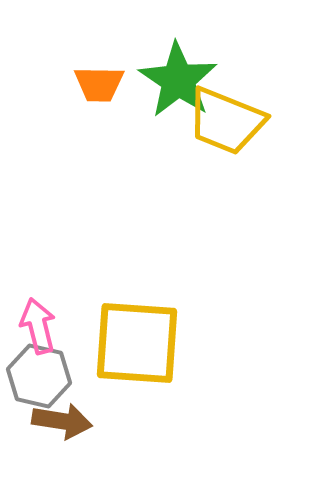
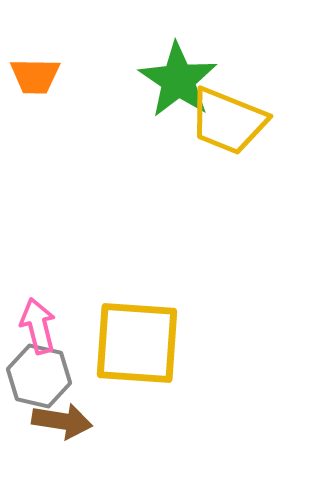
orange trapezoid: moved 64 px left, 8 px up
yellow trapezoid: moved 2 px right
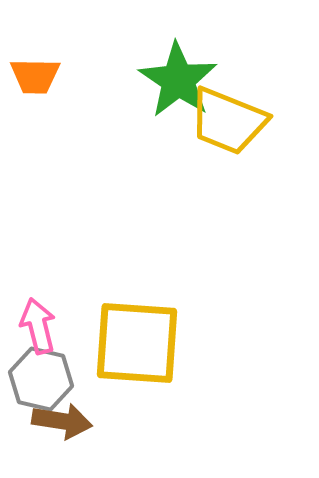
gray hexagon: moved 2 px right, 3 px down
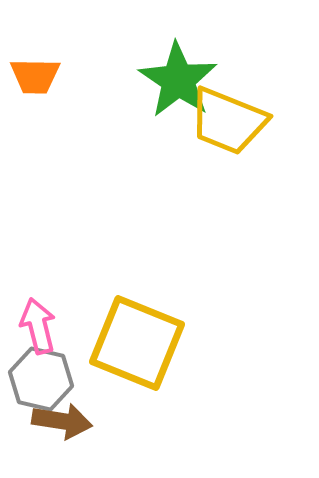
yellow square: rotated 18 degrees clockwise
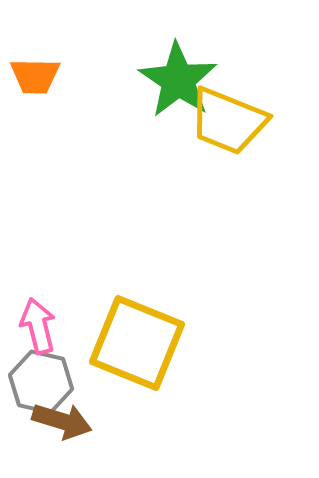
gray hexagon: moved 3 px down
brown arrow: rotated 8 degrees clockwise
